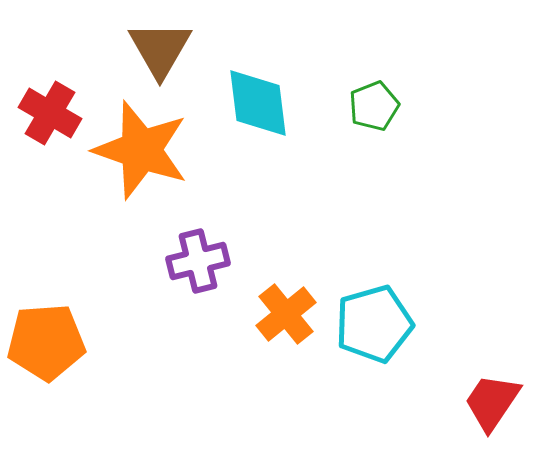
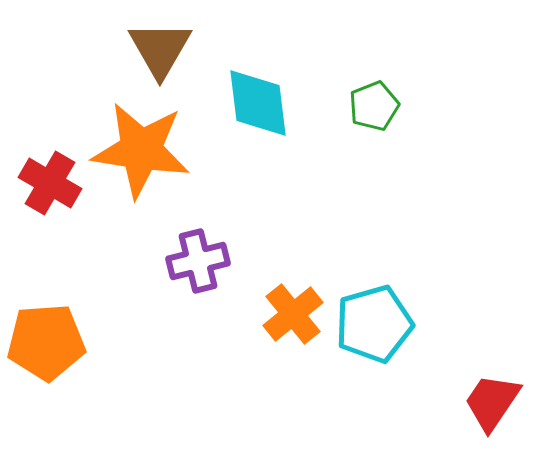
red cross: moved 70 px down
orange star: rotated 10 degrees counterclockwise
orange cross: moved 7 px right
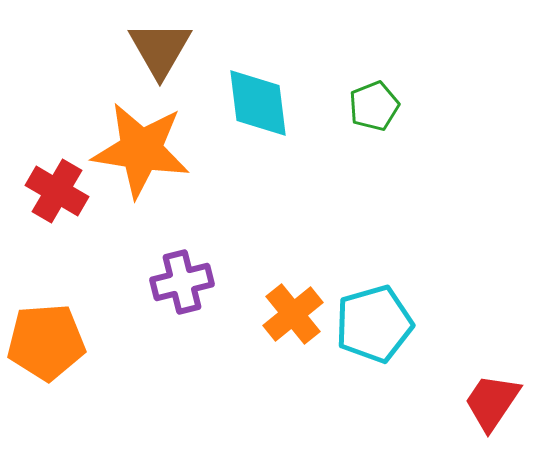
red cross: moved 7 px right, 8 px down
purple cross: moved 16 px left, 21 px down
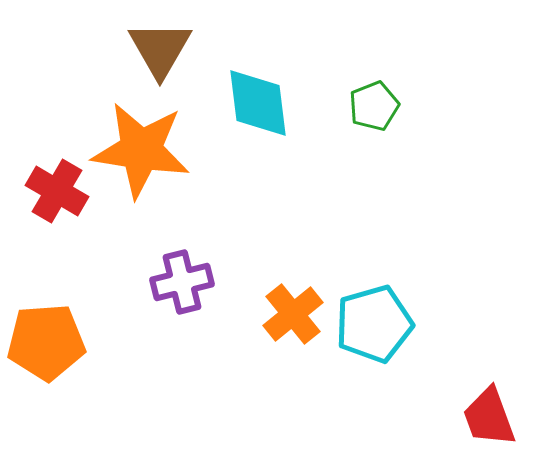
red trapezoid: moved 3 px left, 15 px down; rotated 54 degrees counterclockwise
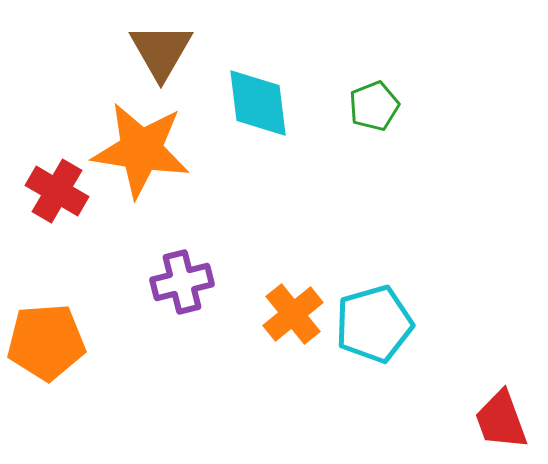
brown triangle: moved 1 px right, 2 px down
red trapezoid: moved 12 px right, 3 px down
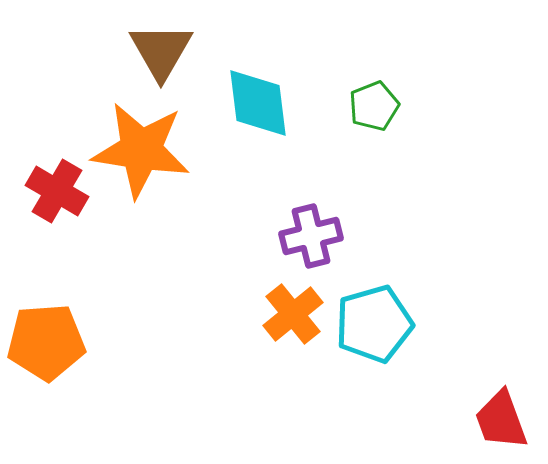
purple cross: moved 129 px right, 46 px up
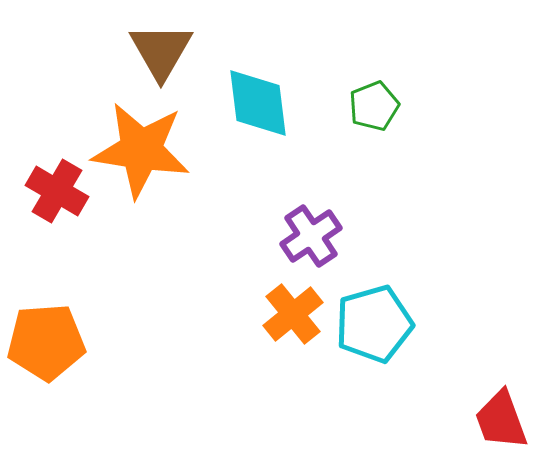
purple cross: rotated 20 degrees counterclockwise
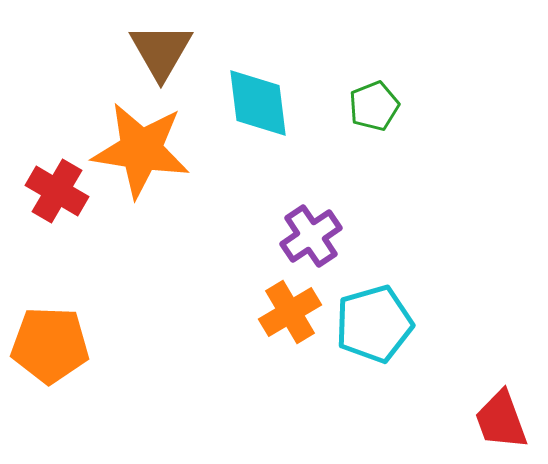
orange cross: moved 3 px left, 2 px up; rotated 8 degrees clockwise
orange pentagon: moved 4 px right, 3 px down; rotated 6 degrees clockwise
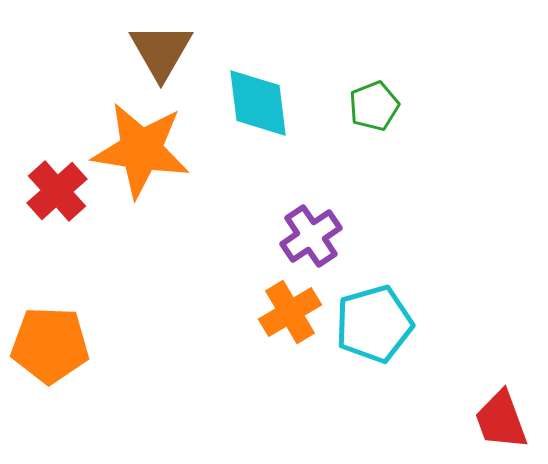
red cross: rotated 18 degrees clockwise
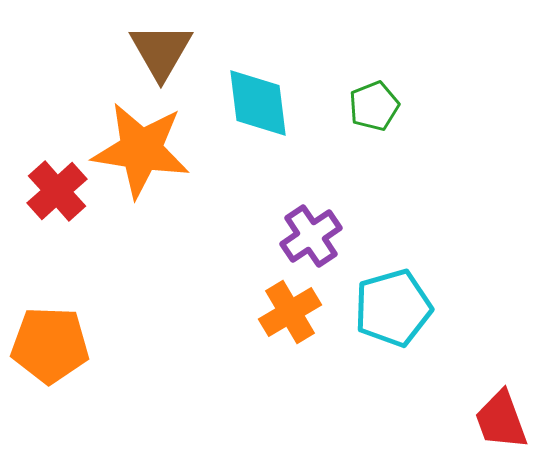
cyan pentagon: moved 19 px right, 16 px up
